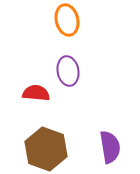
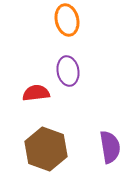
red semicircle: rotated 12 degrees counterclockwise
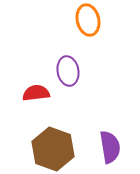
orange ellipse: moved 21 px right
brown hexagon: moved 7 px right
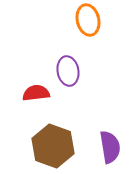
brown hexagon: moved 3 px up
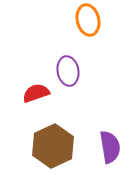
red semicircle: rotated 12 degrees counterclockwise
brown hexagon: rotated 15 degrees clockwise
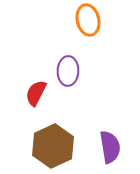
purple ellipse: rotated 12 degrees clockwise
red semicircle: rotated 44 degrees counterclockwise
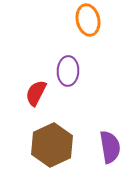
brown hexagon: moved 1 px left, 1 px up
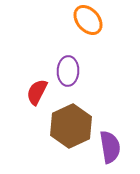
orange ellipse: rotated 28 degrees counterclockwise
red semicircle: moved 1 px right, 1 px up
brown hexagon: moved 19 px right, 19 px up
